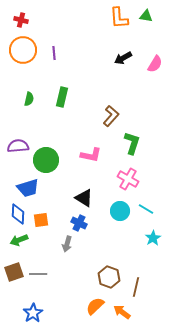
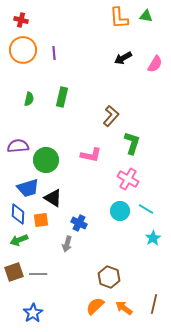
black triangle: moved 31 px left
brown line: moved 18 px right, 17 px down
orange arrow: moved 2 px right, 4 px up
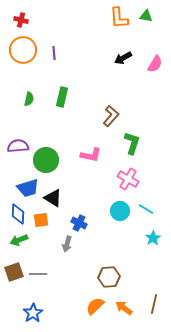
brown hexagon: rotated 25 degrees counterclockwise
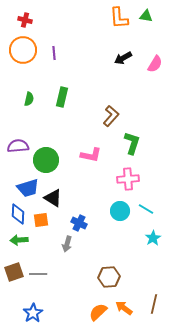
red cross: moved 4 px right
pink cross: rotated 35 degrees counterclockwise
green arrow: rotated 18 degrees clockwise
orange semicircle: moved 3 px right, 6 px down
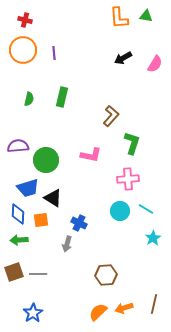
brown hexagon: moved 3 px left, 2 px up
orange arrow: rotated 54 degrees counterclockwise
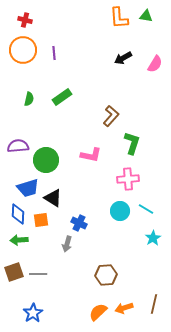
green rectangle: rotated 42 degrees clockwise
